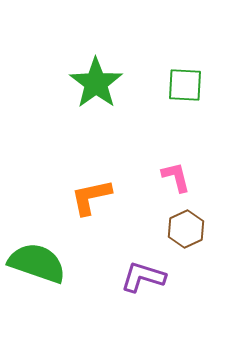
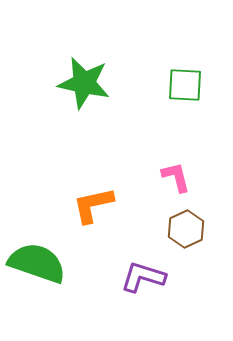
green star: moved 12 px left; rotated 24 degrees counterclockwise
orange L-shape: moved 2 px right, 8 px down
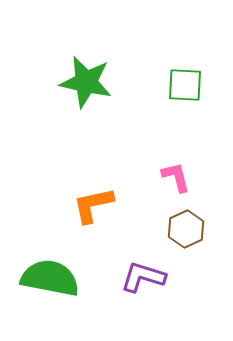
green star: moved 2 px right, 1 px up
green semicircle: moved 13 px right, 15 px down; rotated 8 degrees counterclockwise
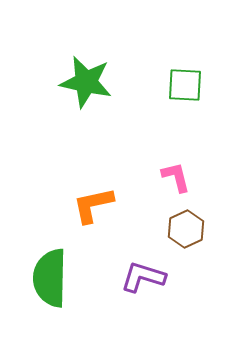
green semicircle: rotated 100 degrees counterclockwise
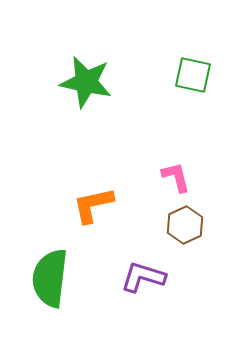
green square: moved 8 px right, 10 px up; rotated 9 degrees clockwise
brown hexagon: moved 1 px left, 4 px up
green semicircle: rotated 6 degrees clockwise
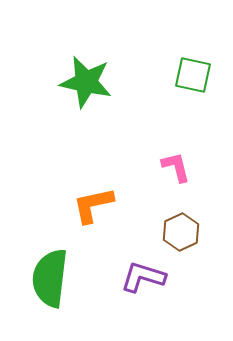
pink L-shape: moved 10 px up
brown hexagon: moved 4 px left, 7 px down
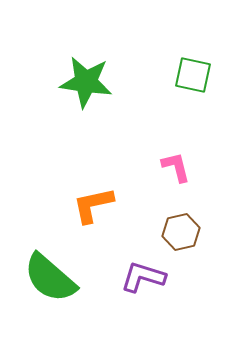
green star: rotated 4 degrees counterclockwise
brown hexagon: rotated 12 degrees clockwise
green semicircle: rotated 56 degrees counterclockwise
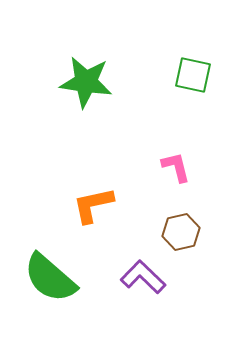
purple L-shape: rotated 27 degrees clockwise
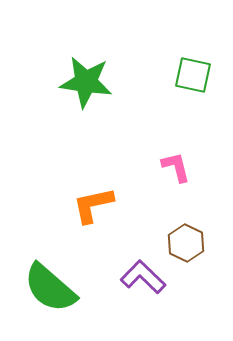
brown hexagon: moved 5 px right, 11 px down; rotated 21 degrees counterclockwise
green semicircle: moved 10 px down
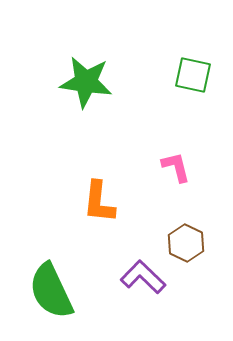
orange L-shape: moved 6 px right, 3 px up; rotated 72 degrees counterclockwise
green semicircle: moved 1 px right, 3 px down; rotated 24 degrees clockwise
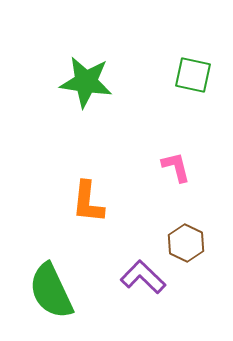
orange L-shape: moved 11 px left
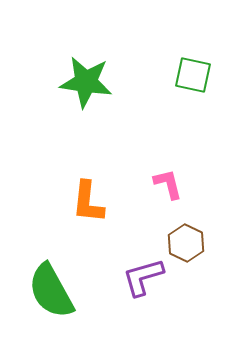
pink L-shape: moved 8 px left, 17 px down
purple L-shape: rotated 60 degrees counterclockwise
green semicircle: rotated 4 degrees counterclockwise
